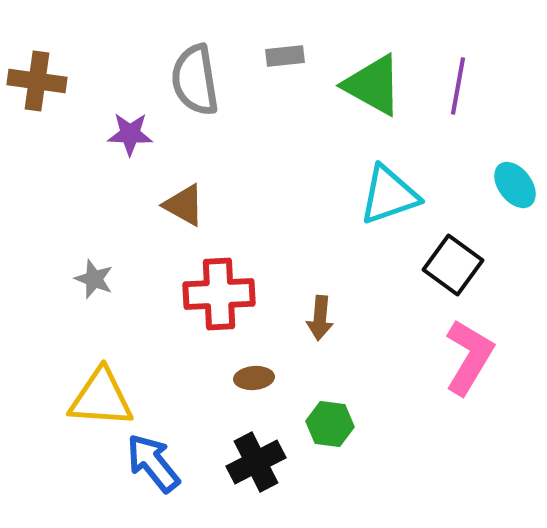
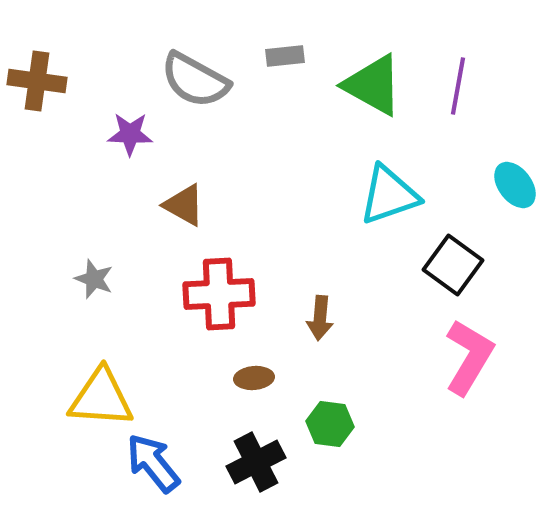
gray semicircle: rotated 52 degrees counterclockwise
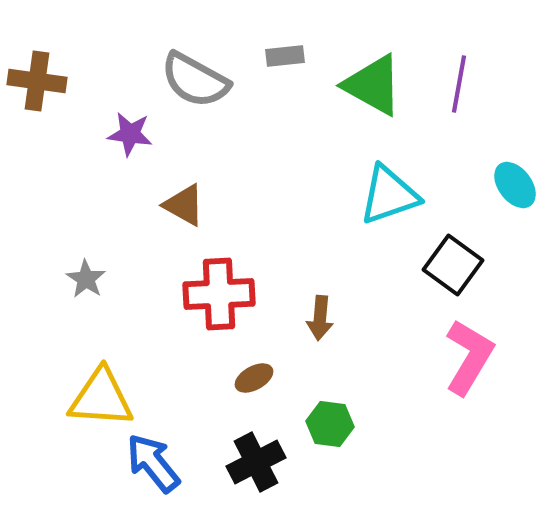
purple line: moved 1 px right, 2 px up
purple star: rotated 6 degrees clockwise
gray star: moved 8 px left; rotated 12 degrees clockwise
brown ellipse: rotated 24 degrees counterclockwise
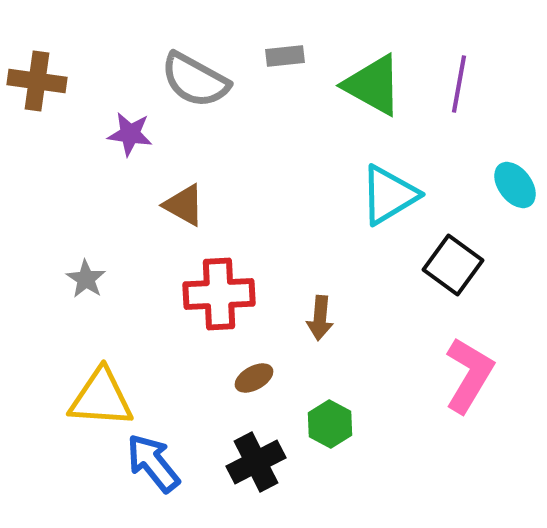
cyan triangle: rotated 12 degrees counterclockwise
pink L-shape: moved 18 px down
green hexagon: rotated 21 degrees clockwise
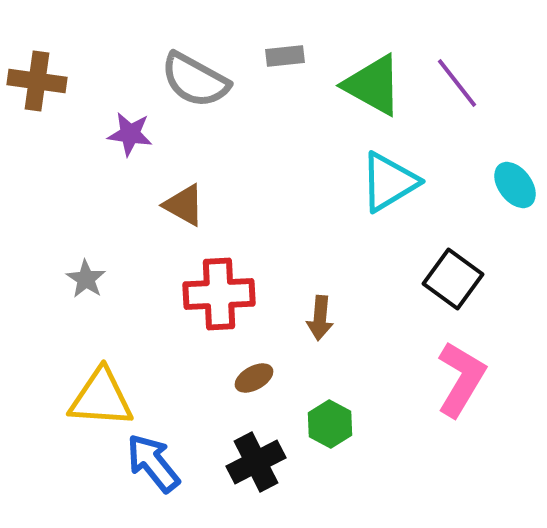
purple line: moved 2 px left, 1 px up; rotated 48 degrees counterclockwise
cyan triangle: moved 13 px up
black square: moved 14 px down
pink L-shape: moved 8 px left, 4 px down
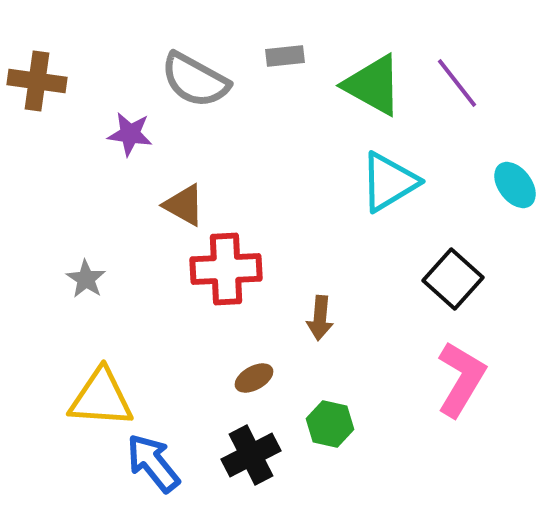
black square: rotated 6 degrees clockwise
red cross: moved 7 px right, 25 px up
green hexagon: rotated 15 degrees counterclockwise
black cross: moved 5 px left, 7 px up
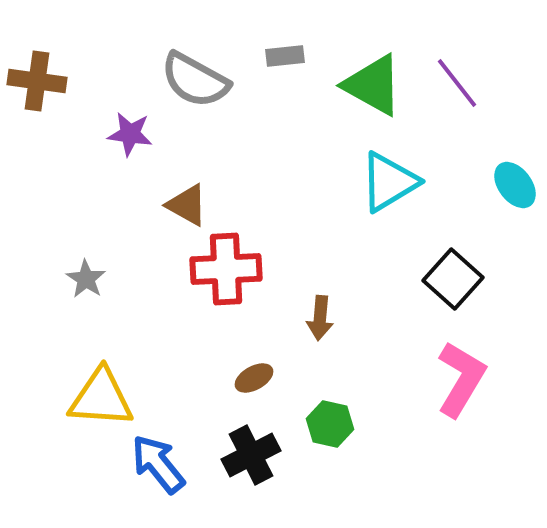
brown triangle: moved 3 px right
blue arrow: moved 5 px right, 1 px down
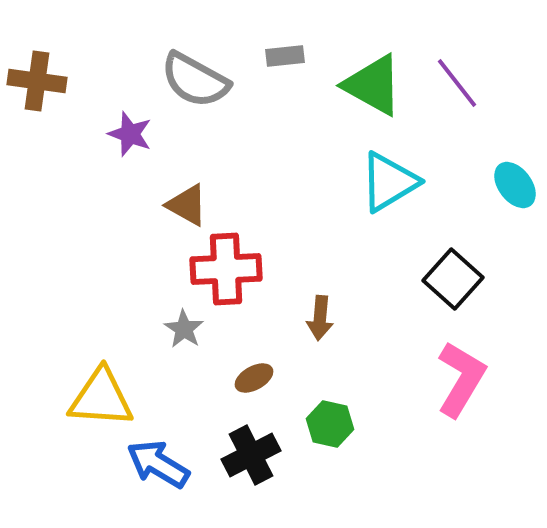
purple star: rotated 12 degrees clockwise
gray star: moved 98 px right, 50 px down
blue arrow: rotated 20 degrees counterclockwise
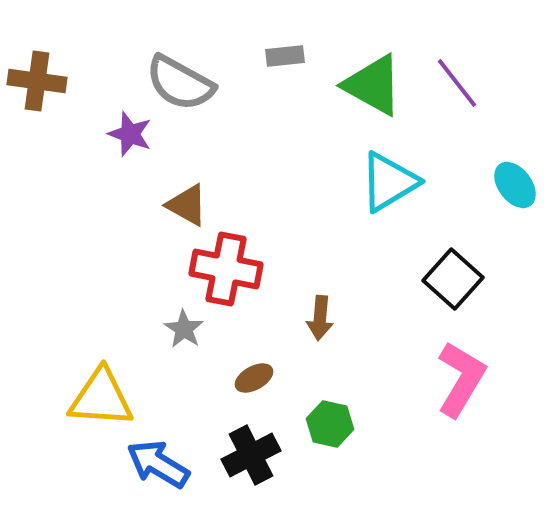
gray semicircle: moved 15 px left, 3 px down
red cross: rotated 14 degrees clockwise
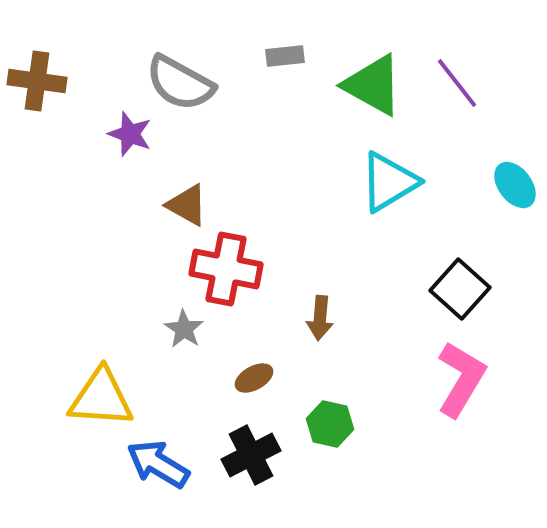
black square: moved 7 px right, 10 px down
